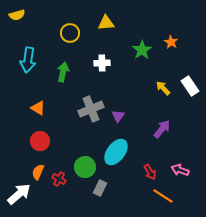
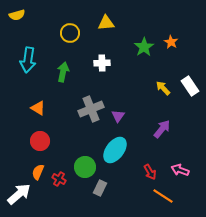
green star: moved 2 px right, 3 px up
cyan ellipse: moved 1 px left, 2 px up
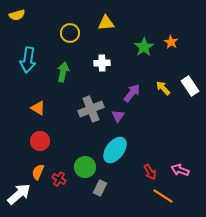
purple arrow: moved 30 px left, 36 px up
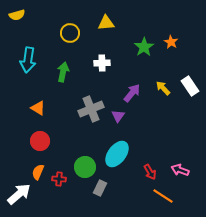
cyan ellipse: moved 2 px right, 4 px down
red cross: rotated 24 degrees counterclockwise
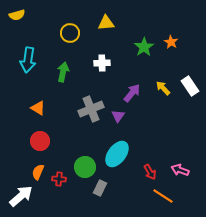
white arrow: moved 2 px right, 2 px down
